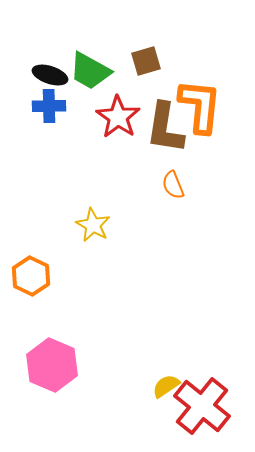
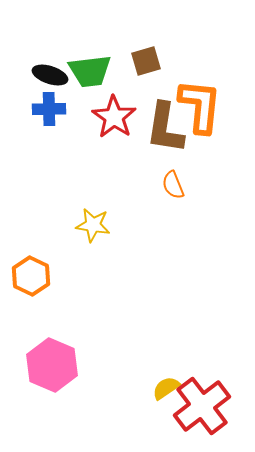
green trapezoid: rotated 36 degrees counterclockwise
blue cross: moved 3 px down
red star: moved 4 px left
yellow star: rotated 20 degrees counterclockwise
yellow semicircle: moved 2 px down
red cross: rotated 14 degrees clockwise
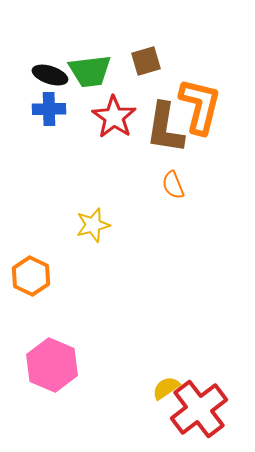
orange L-shape: rotated 8 degrees clockwise
yellow star: rotated 24 degrees counterclockwise
red cross: moved 3 px left, 3 px down
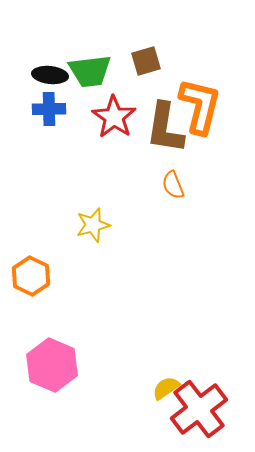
black ellipse: rotated 12 degrees counterclockwise
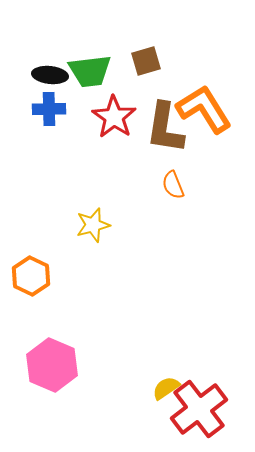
orange L-shape: moved 4 px right, 3 px down; rotated 46 degrees counterclockwise
